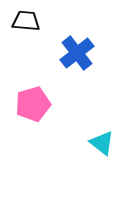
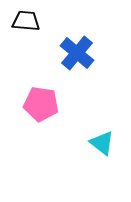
blue cross: rotated 12 degrees counterclockwise
pink pentagon: moved 8 px right; rotated 24 degrees clockwise
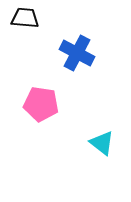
black trapezoid: moved 1 px left, 3 px up
blue cross: rotated 12 degrees counterclockwise
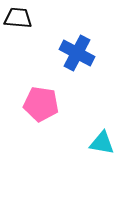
black trapezoid: moved 7 px left
cyan triangle: rotated 28 degrees counterclockwise
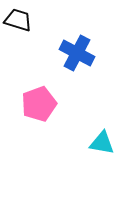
black trapezoid: moved 2 px down; rotated 12 degrees clockwise
pink pentagon: moved 2 px left; rotated 28 degrees counterclockwise
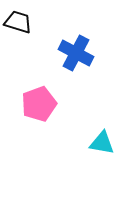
black trapezoid: moved 2 px down
blue cross: moved 1 px left
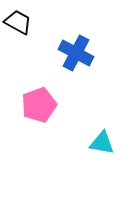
black trapezoid: rotated 12 degrees clockwise
pink pentagon: moved 1 px down
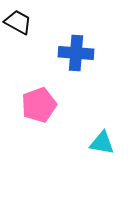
blue cross: rotated 24 degrees counterclockwise
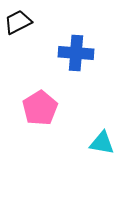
black trapezoid: rotated 56 degrees counterclockwise
pink pentagon: moved 1 px right, 3 px down; rotated 12 degrees counterclockwise
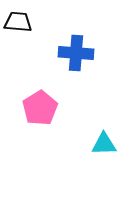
black trapezoid: rotated 32 degrees clockwise
cyan triangle: moved 2 px right, 1 px down; rotated 12 degrees counterclockwise
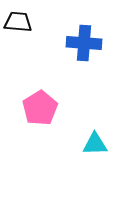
blue cross: moved 8 px right, 10 px up
cyan triangle: moved 9 px left
